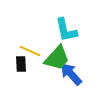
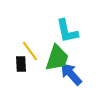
cyan L-shape: moved 1 px right, 1 px down
yellow line: rotated 30 degrees clockwise
green trapezoid: rotated 24 degrees counterclockwise
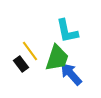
black rectangle: rotated 35 degrees counterclockwise
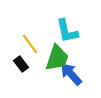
yellow line: moved 7 px up
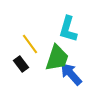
cyan L-shape: moved 1 px right, 2 px up; rotated 28 degrees clockwise
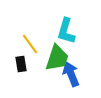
cyan L-shape: moved 2 px left, 2 px down
black rectangle: rotated 28 degrees clockwise
blue arrow: rotated 20 degrees clockwise
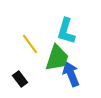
black rectangle: moved 1 px left, 15 px down; rotated 28 degrees counterclockwise
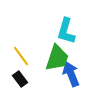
yellow line: moved 9 px left, 12 px down
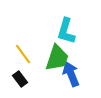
yellow line: moved 2 px right, 2 px up
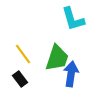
cyan L-shape: moved 7 px right, 12 px up; rotated 32 degrees counterclockwise
blue arrow: rotated 30 degrees clockwise
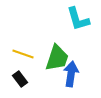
cyan L-shape: moved 5 px right
yellow line: rotated 35 degrees counterclockwise
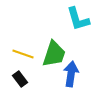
green trapezoid: moved 3 px left, 4 px up
